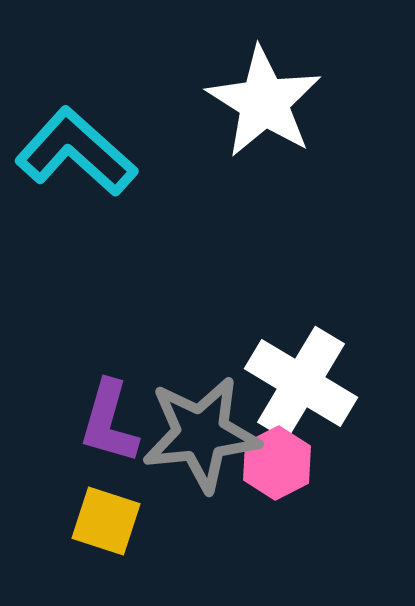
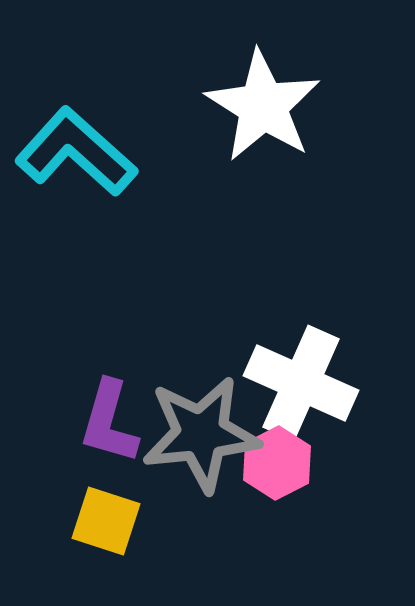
white star: moved 1 px left, 4 px down
white cross: rotated 7 degrees counterclockwise
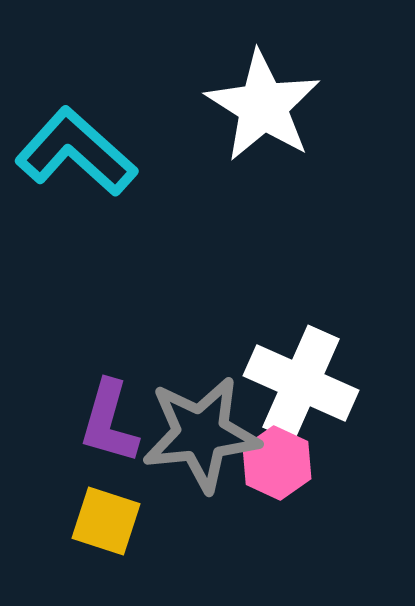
pink hexagon: rotated 8 degrees counterclockwise
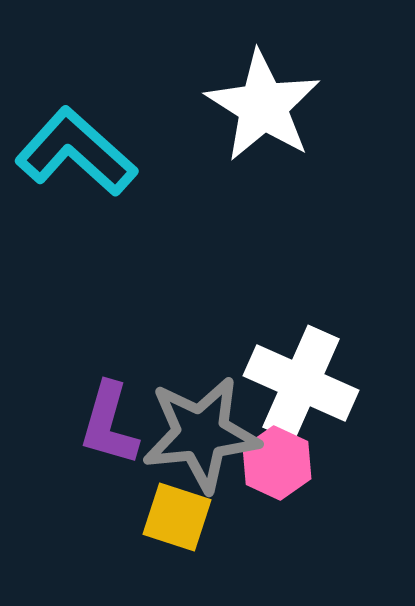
purple L-shape: moved 2 px down
yellow square: moved 71 px right, 4 px up
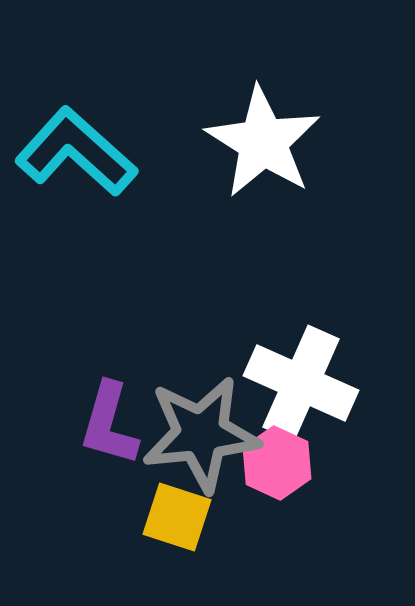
white star: moved 36 px down
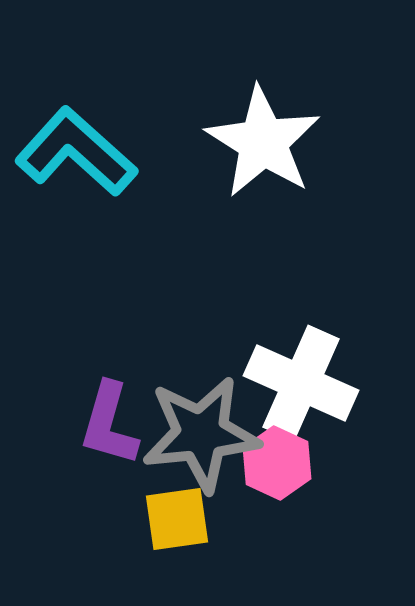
yellow square: moved 2 px down; rotated 26 degrees counterclockwise
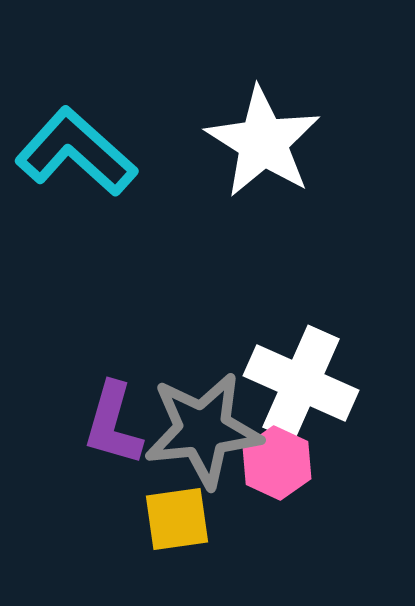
purple L-shape: moved 4 px right
gray star: moved 2 px right, 4 px up
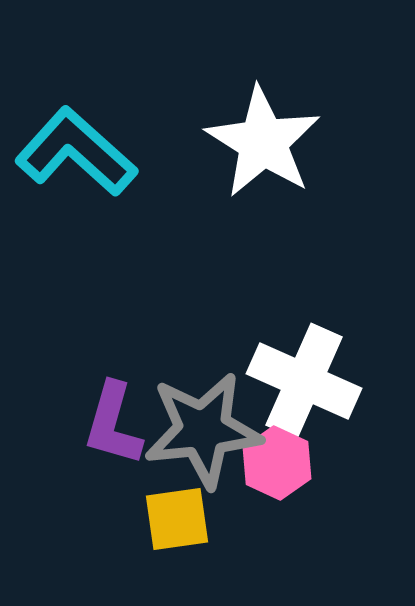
white cross: moved 3 px right, 2 px up
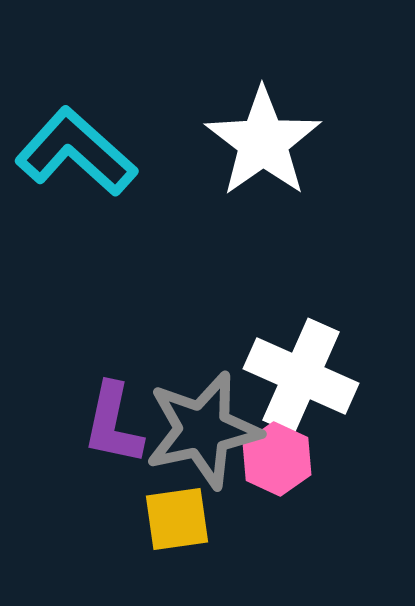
white star: rotated 5 degrees clockwise
white cross: moved 3 px left, 5 px up
purple L-shape: rotated 4 degrees counterclockwise
gray star: rotated 6 degrees counterclockwise
pink hexagon: moved 4 px up
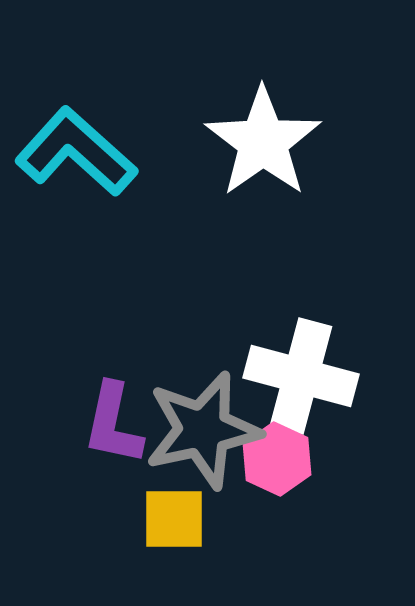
white cross: rotated 9 degrees counterclockwise
yellow square: moved 3 px left; rotated 8 degrees clockwise
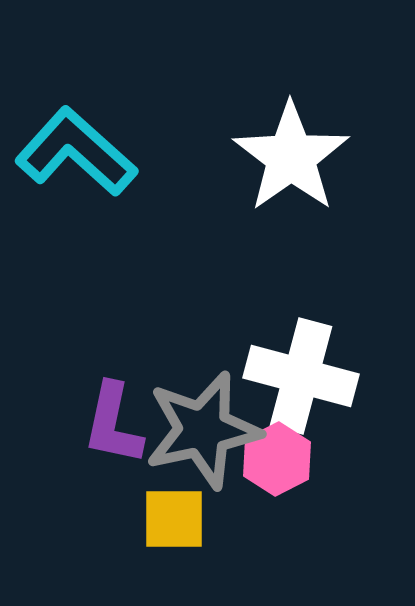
white star: moved 28 px right, 15 px down
pink hexagon: rotated 8 degrees clockwise
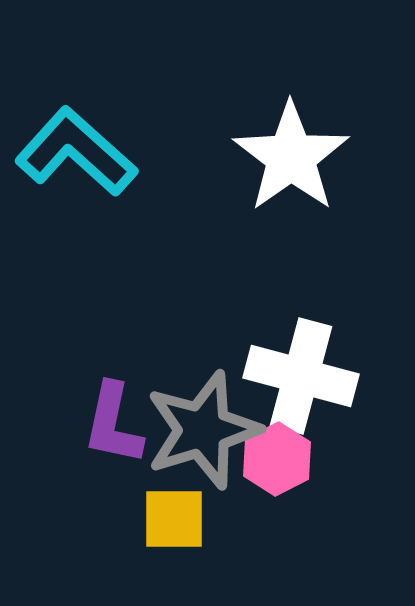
gray star: rotated 5 degrees counterclockwise
